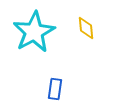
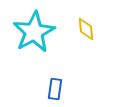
yellow diamond: moved 1 px down
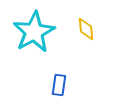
blue rectangle: moved 4 px right, 4 px up
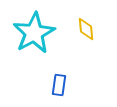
cyan star: moved 1 px down
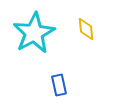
blue rectangle: rotated 20 degrees counterclockwise
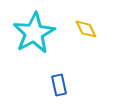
yellow diamond: rotated 20 degrees counterclockwise
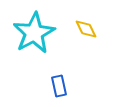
blue rectangle: moved 1 px down
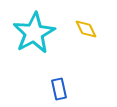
blue rectangle: moved 3 px down
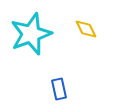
cyan star: moved 3 px left, 1 px down; rotated 9 degrees clockwise
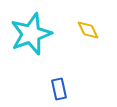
yellow diamond: moved 2 px right, 1 px down
